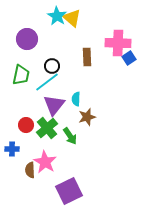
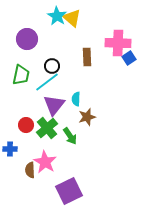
blue cross: moved 2 px left
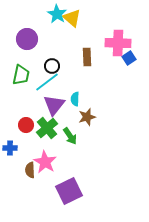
cyan star: moved 2 px up
cyan semicircle: moved 1 px left
blue cross: moved 1 px up
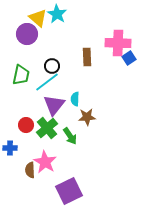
yellow triangle: moved 34 px left
purple circle: moved 5 px up
brown star: rotated 12 degrees clockwise
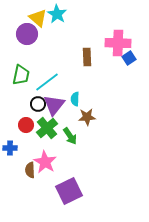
black circle: moved 14 px left, 38 px down
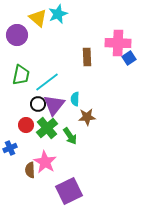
cyan star: moved 1 px right; rotated 18 degrees clockwise
purple circle: moved 10 px left, 1 px down
blue cross: rotated 24 degrees counterclockwise
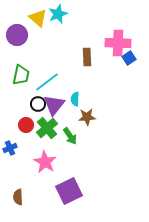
brown semicircle: moved 12 px left, 27 px down
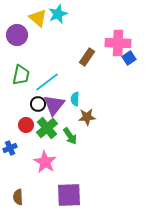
brown rectangle: rotated 36 degrees clockwise
purple square: moved 4 px down; rotated 24 degrees clockwise
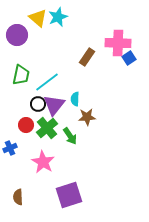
cyan star: moved 3 px down
pink star: moved 2 px left
purple square: rotated 16 degrees counterclockwise
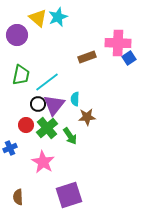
brown rectangle: rotated 36 degrees clockwise
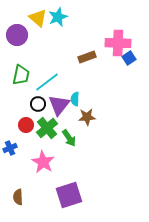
purple triangle: moved 5 px right
green arrow: moved 1 px left, 2 px down
